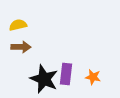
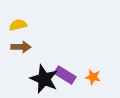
purple rectangle: moved 1 px left, 1 px down; rotated 65 degrees counterclockwise
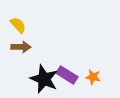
yellow semicircle: rotated 60 degrees clockwise
purple rectangle: moved 2 px right
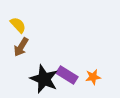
brown arrow: rotated 120 degrees clockwise
orange star: rotated 21 degrees counterclockwise
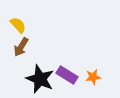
black star: moved 4 px left
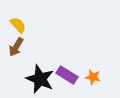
brown arrow: moved 5 px left
orange star: rotated 21 degrees clockwise
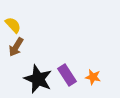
yellow semicircle: moved 5 px left
purple rectangle: rotated 25 degrees clockwise
black star: moved 2 px left
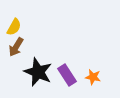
yellow semicircle: moved 1 px right, 2 px down; rotated 72 degrees clockwise
black star: moved 7 px up
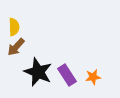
yellow semicircle: rotated 30 degrees counterclockwise
brown arrow: rotated 12 degrees clockwise
orange star: rotated 21 degrees counterclockwise
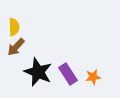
purple rectangle: moved 1 px right, 1 px up
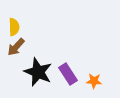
orange star: moved 1 px right, 4 px down; rotated 14 degrees clockwise
